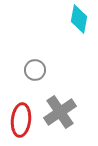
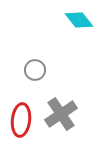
cyan diamond: moved 1 px down; rotated 48 degrees counterclockwise
gray cross: moved 1 px right, 2 px down
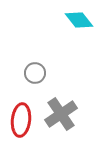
gray circle: moved 3 px down
